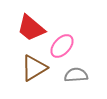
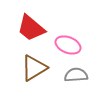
pink ellipse: moved 6 px right, 1 px up; rotated 70 degrees clockwise
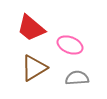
pink ellipse: moved 2 px right
gray semicircle: moved 1 px right, 3 px down
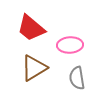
pink ellipse: rotated 25 degrees counterclockwise
gray semicircle: rotated 95 degrees counterclockwise
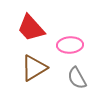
red trapezoid: rotated 8 degrees clockwise
gray semicircle: rotated 20 degrees counterclockwise
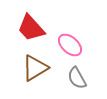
pink ellipse: rotated 45 degrees clockwise
brown triangle: moved 1 px right
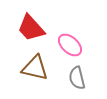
brown triangle: rotated 44 degrees clockwise
gray semicircle: rotated 15 degrees clockwise
